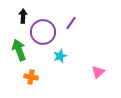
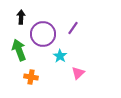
black arrow: moved 2 px left, 1 px down
purple line: moved 2 px right, 5 px down
purple circle: moved 2 px down
cyan star: rotated 16 degrees counterclockwise
pink triangle: moved 20 px left, 1 px down
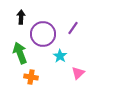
green arrow: moved 1 px right, 3 px down
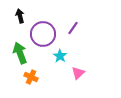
black arrow: moved 1 px left, 1 px up; rotated 16 degrees counterclockwise
orange cross: rotated 16 degrees clockwise
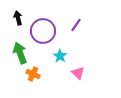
black arrow: moved 2 px left, 2 px down
purple line: moved 3 px right, 3 px up
purple circle: moved 3 px up
pink triangle: rotated 32 degrees counterclockwise
orange cross: moved 2 px right, 3 px up
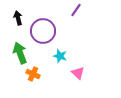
purple line: moved 15 px up
cyan star: rotated 16 degrees counterclockwise
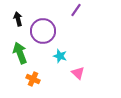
black arrow: moved 1 px down
orange cross: moved 5 px down
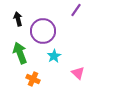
cyan star: moved 6 px left; rotated 24 degrees clockwise
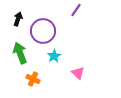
black arrow: rotated 32 degrees clockwise
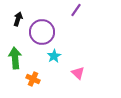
purple circle: moved 1 px left, 1 px down
green arrow: moved 5 px left, 5 px down; rotated 15 degrees clockwise
